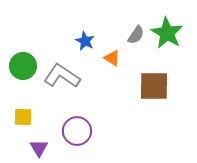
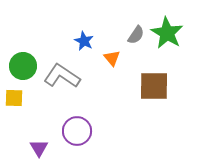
blue star: moved 1 px left
orange triangle: rotated 18 degrees clockwise
yellow square: moved 9 px left, 19 px up
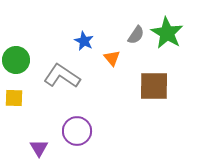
green circle: moved 7 px left, 6 px up
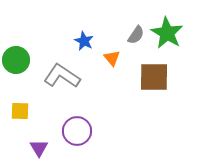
brown square: moved 9 px up
yellow square: moved 6 px right, 13 px down
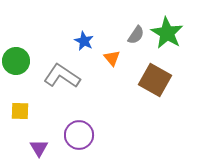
green circle: moved 1 px down
brown square: moved 1 px right, 3 px down; rotated 28 degrees clockwise
purple circle: moved 2 px right, 4 px down
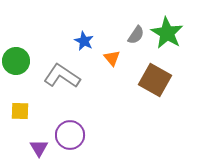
purple circle: moved 9 px left
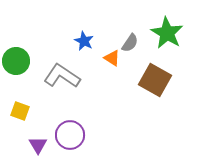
gray semicircle: moved 6 px left, 8 px down
orange triangle: rotated 18 degrees counterclockwise
yellow square: rotated 18 degrees clockwise
purple triangle: moved 1 px left, 3 px up
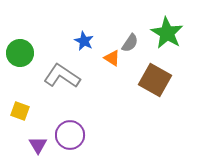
green circle: moved 4 px right, 8 px up
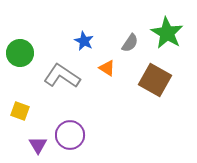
orange triangle: moved 5 px left, 10 px down
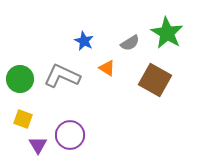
gray semicircle: rotated 24 degrees clockwise
green circle: moved 26 px down
gray L-shape: rotated 9 degrees counterclockwise
yellow square: moved 3 px right, 8 px down
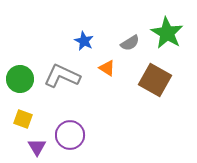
purple triangle: moved 1 px left, 2 px down
